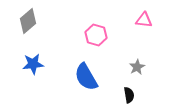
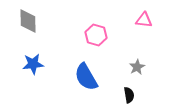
gray diamond: rotated 50 degrees counterclockwise
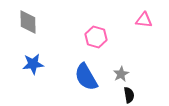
gray diamond: moved 1 px down
pink hexagon: moved 2 px down
gray star: moved 16 px left, 7 px down
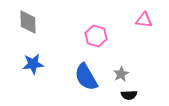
pink hexagon: moved 1 px up
black semicircle: rotated 98 degrees clockwise
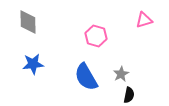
pink triangle: rotated 24 degrees counterclockwise
black semicircle: rotated 77 degrees counterclockwise
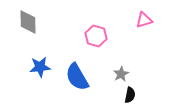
blue star: moved 7 px right, 3 px down
blue semicircle: moved 9 px left
black semicircle: moved 1 px right
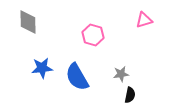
pink hexagon: moved 3 px left, 1 px up
blue star: moved 2 px right, 1 px down
gray star: rotated 21 degrees clockwise
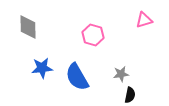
gray diamond: moved 5 px down
